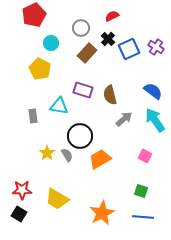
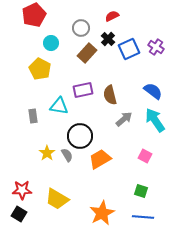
purple rectangle: rotated 30 degrees counterclockwise
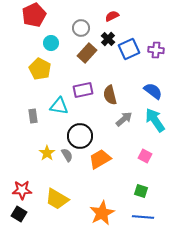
purple cross: moved 3 px down; rotated 28 degrees counterclockwise
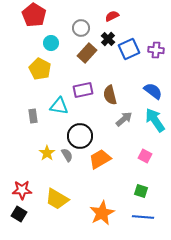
red pentagon: rotated 15 degrees counterclockwise
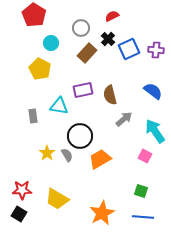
cyan arrow: moved 11 px down
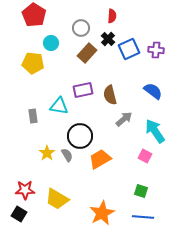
red semicircle: rotated 120 degrees clockwise
yellow pentagon: moved 7 px left, 6 px up; rotated 20 degrees counterclockwise
red star: moved 3 px right
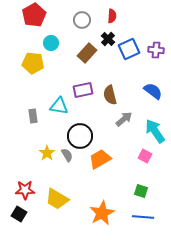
red pentagon: rotated 10 degrees clockwise
gray circle: moved 1 px right, 8 px up
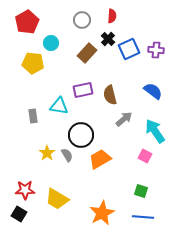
red pentagon: moved 7 px left, 7 px down
black circle: moved 1 px right, 1 px up
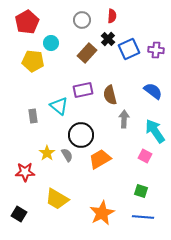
yellow pentagon: moved 2 px up
cyan triangle: rotated 30 degrees clockwise
gray arrow: rotated 48 degrees counterclockwise
red star: moved 18 px up
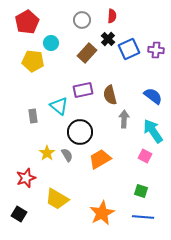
blue semicircle: moved 5 px down
cyan arrow: moved 2 px left
black circle: moved 1 px left, 3 px up
red star: moved 1 px right, 6 px down; rotated 18 degrees counterclockwise
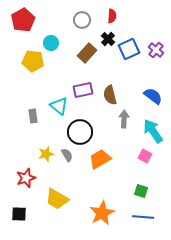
red pentagon: moved 4 px left, 2 px up
purple cross: rotated 35 degrees clockwise
yellow star: moved 1 px left, 1 px down; rotated 21 degrees clockwise
black square: rotated 28 degrees counterclockwise
